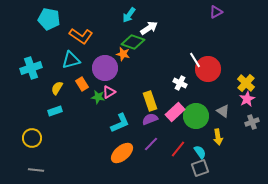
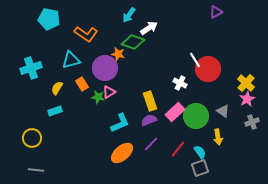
orange L-shape: moved 5 px right, 2 px up
orange star: moved 5 px left
purple semicircle: moved 1 px left, 1 px down
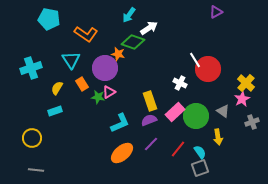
cyan triangle: rotated 48 degrees counterclockwise
pink star: moved 5 px left
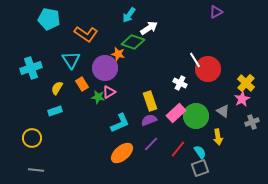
pink rectangle: moved 1 px right, 1 px down
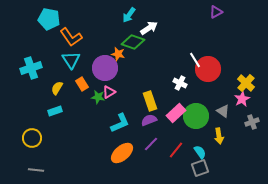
orange L-shape: moved 15 px left, 3 px down; rotated 20 degrees clockwise
yellow arrow: moved 1 px right, 1 px up
red line: moved 2 px left, 1 px down
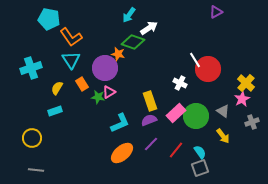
yellow arrow: moved 4 px right; rotated 28 degrees counterclockwise
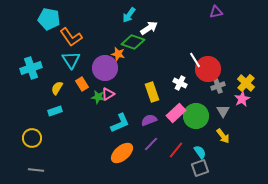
purple triangle: rotated 16 degrees clockwise
pink triangle: moved 1 px left, 2 px down
yellow rectangle: moved 2 px right, 9 px up
gray triangle: rotated 24 degrees clockwise
gray cross: moved 34 px left, 36 px up
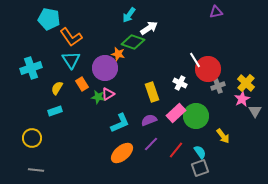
gray triangle: moved 32 px right
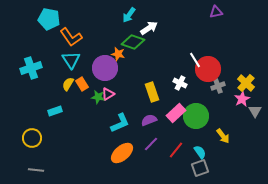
yellow semicircle: moved 11 px right, 4 px up
